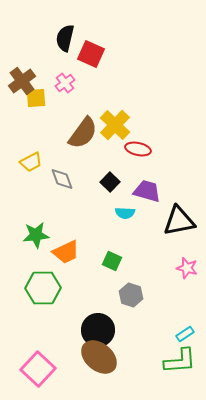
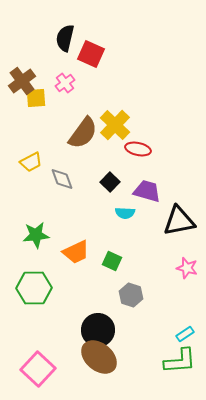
orange trapezoid: moved 10 px right
green hexagon: moved 9 px left
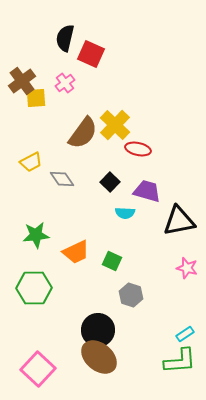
gray diamond: rotated 15 degrees counterclockwise
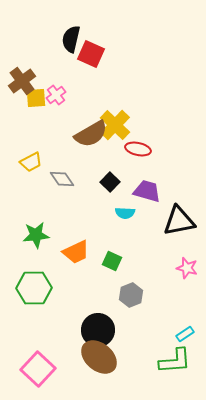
black semicircle: moved 6 px right, 1 px down
pink cross: moved 9 px left, 12 px down
brown semicircle: moved 8 px right, 1 px down; rotated 24 degrees clockwise
gray hexagon: rotated 20 degrees clockwise
green L-shape: moved 5 px left
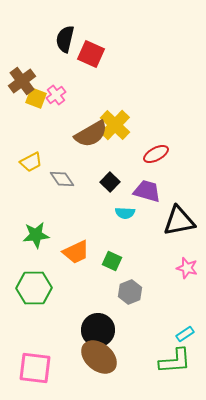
black semicircle: moved 6 px left
yellow square: rotated 25 degrees clockwise
red ellipse: moved 18 px right, 5 px down; rotated 40 degrees counterclockwise
gray hexagon: moved 1 px left, 3 px up
pink square: moved 3 px left, 1 px up; rotated 36 degrees counterclockwise
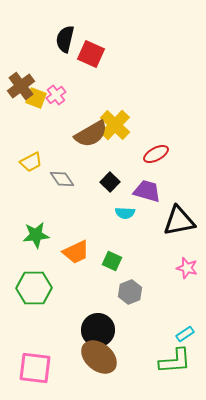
brown cross: moved 1 px left, 5 px down
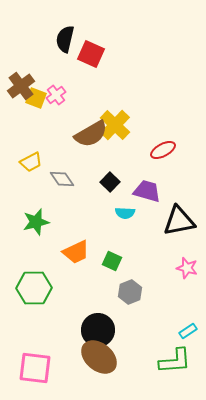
red ellipse: moved 7 px right, 4 px up
green star: moved 13 px up; rotated 8 degrees counterclockwise
cyan rectangle: moved 3 px right, 3 px up
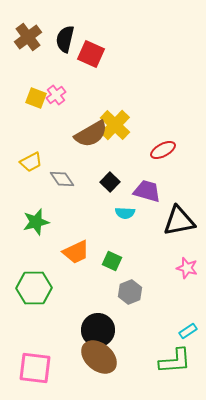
brown cross: moved 7 px right, 49 px up
